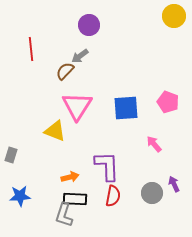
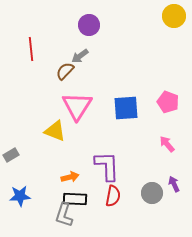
pink arrow: moved 13 px right
gray rectangle: rotated 42 degrees clockwise
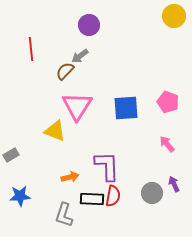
black rectangle: moved 17 px right
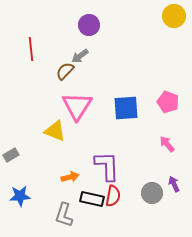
black rectangle: rotated 10 degrees clockwise
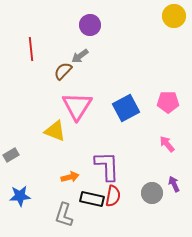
purple circle: moved 1 px right
brown semicircle: moved 2 px left
pink pentagon: rotated 20 degrees counterclockwise
blue square: rotated 24 degrees counterclockwise
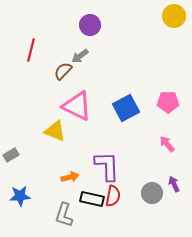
red line: moved 1 px down; rotated 20 degrees clockwise
pink triangle: rotated 36 degrees counterclockwise
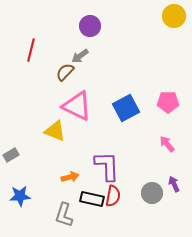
purple circle: moved 1 px down
brown semicircle: moved 2 px right, 1 px down
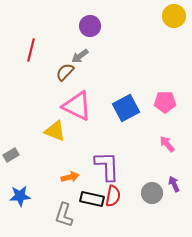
pink pentagon: moved 3 px left
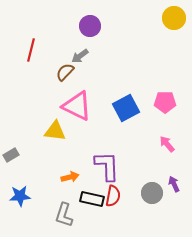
yellow circle: moved 2 px down
yellow triangle: rotated 15 degrees counterclockwise
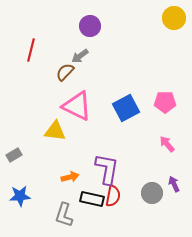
gray rectangle: moved 3 px right
purple L-shape: moved 3 px down; rotated 12 degrees clockwise
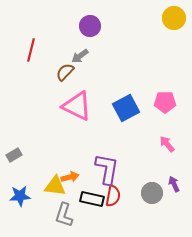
yellow triangle: moved 55 px down
